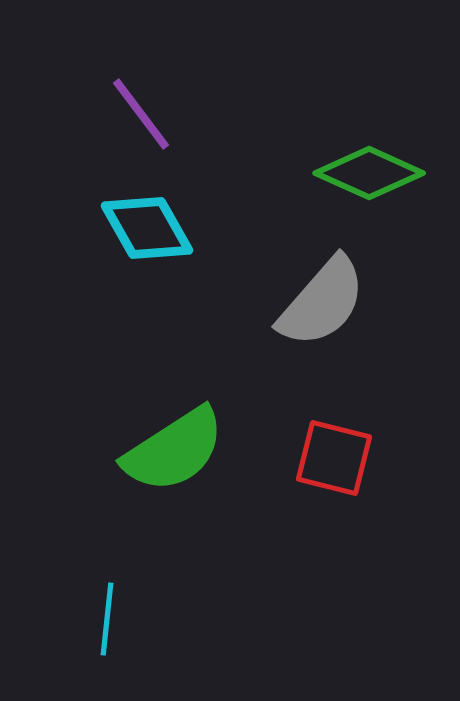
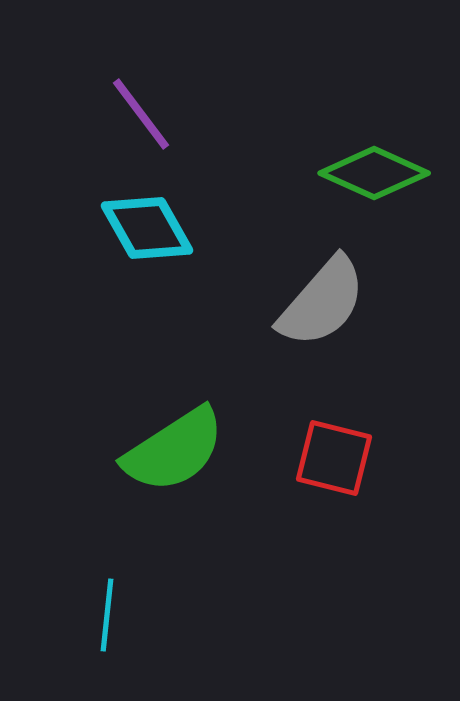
green diamond: moved 5 px right
cyan line: moved 4 px up
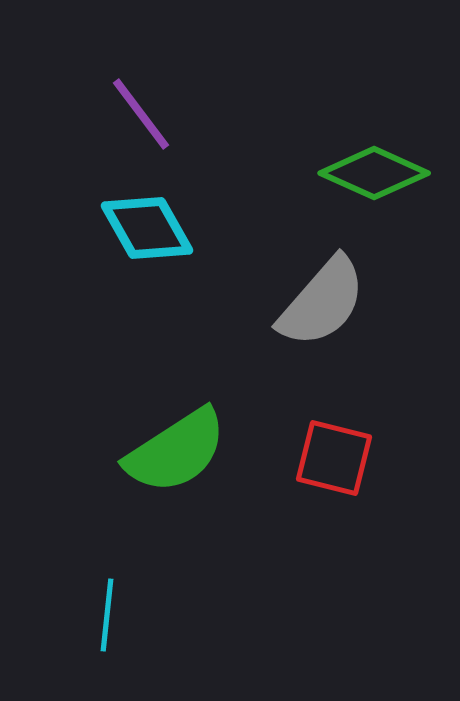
green semicircle: moved 2 px right, 1 px down
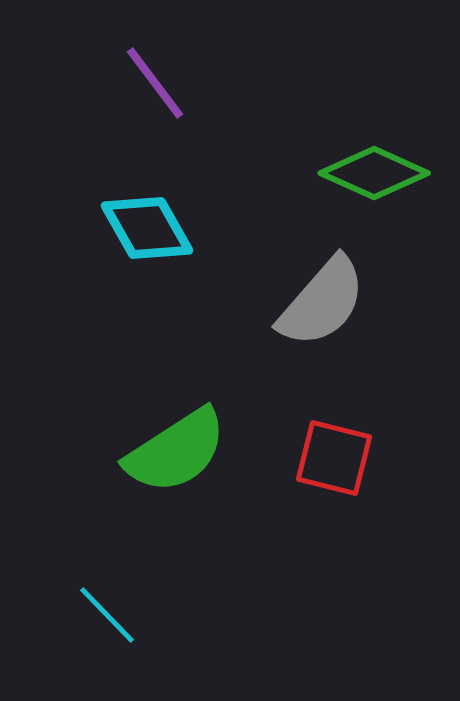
purple line: moved 14 px right, 31 px up
cyan line: rotated 50 degrees counterclockwise
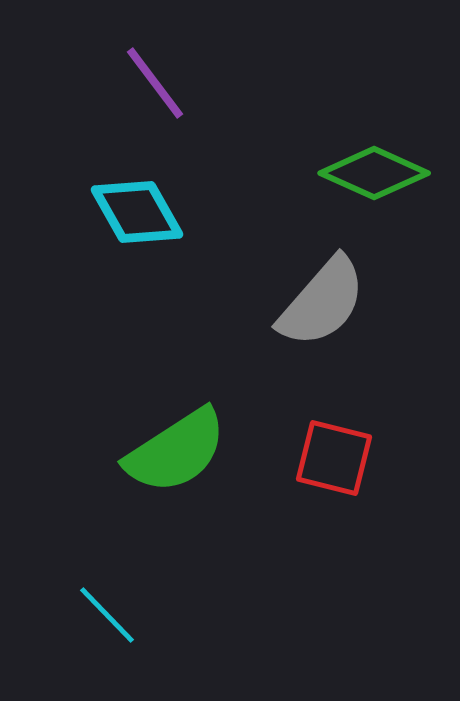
cyan diamond: moved 10 px left, 16 px up
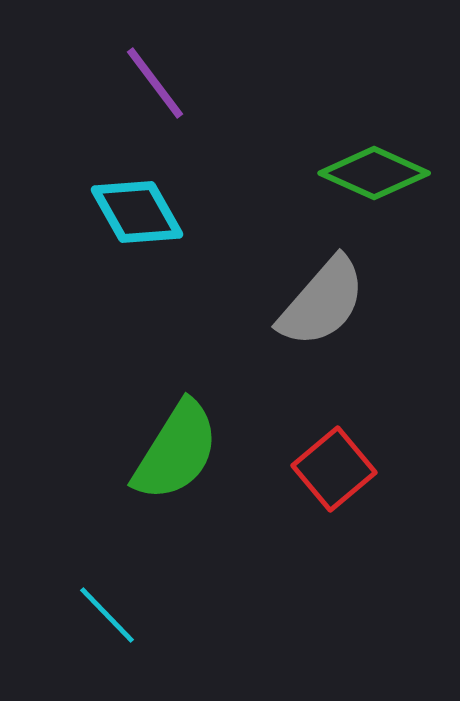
green semicircle: rotated 25 degrees counterclockwise
red square: moved 11 px down; rotated 36 degrees clockwise
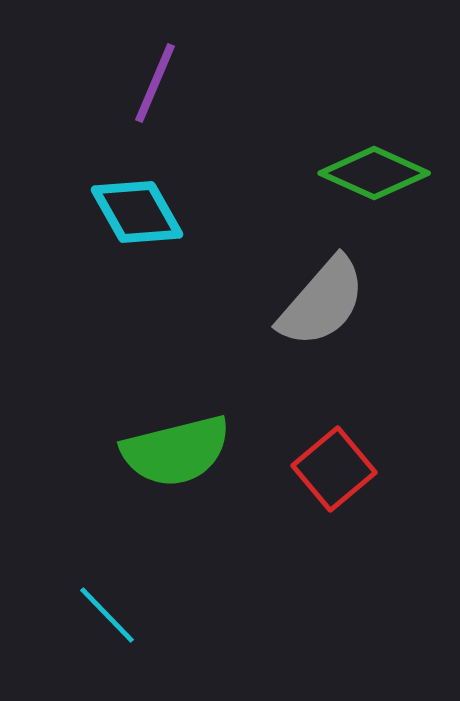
purple line: rotated 60 degrees clockwise
green semicircle: rotated 44 degrees clockwise
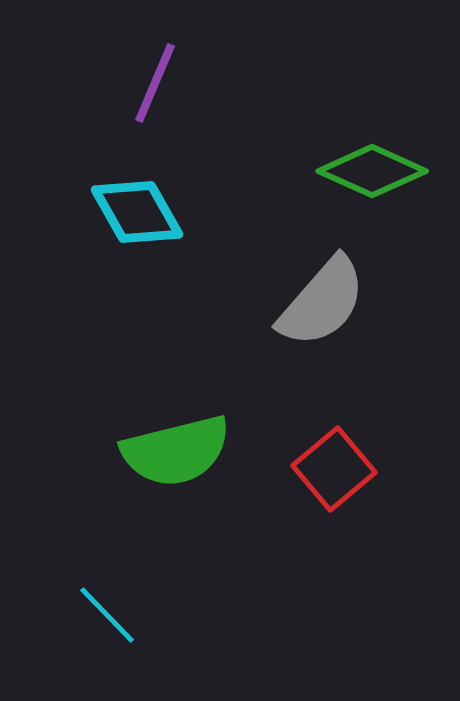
green diamond: moved 2 px left, 2 px up
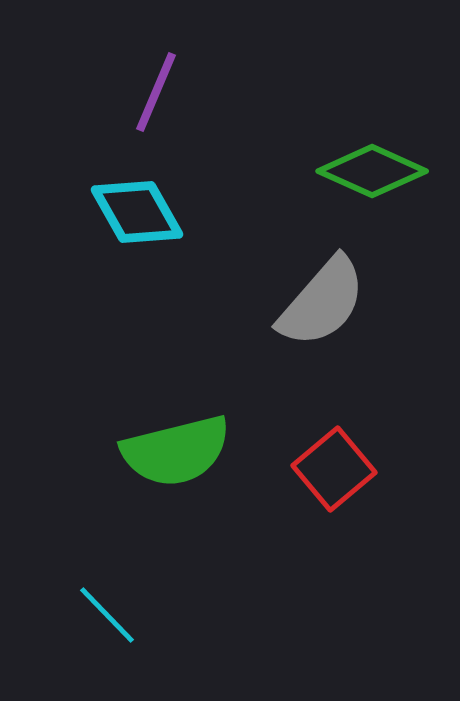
purple line: moved 1 px right, 9 px down
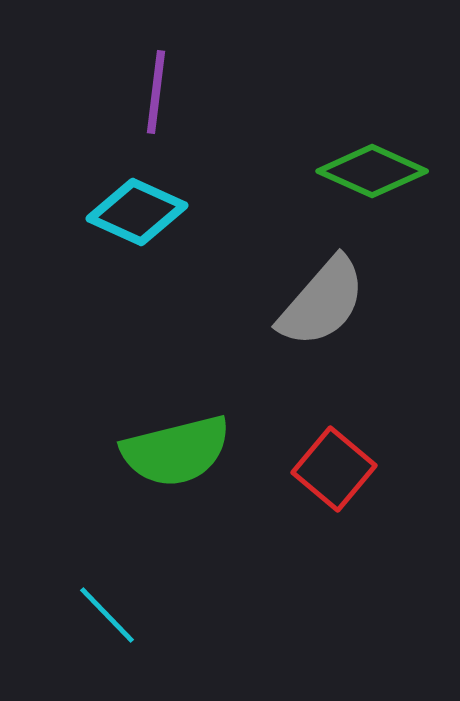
purple line: rotated 16 degrees counterclockwise
cyan diamond: rotated 36 degrees counterclockwise
red square: rotated 10 degrees counterclockwise
